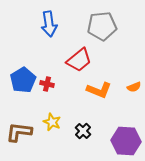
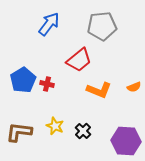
blue arrow: rotated 135 degrees counterclockwise
yellow star: moved 3 px right, 4 px down
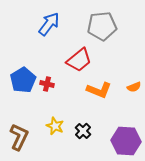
brown L-shape: moved 5 px down; rotated 108 degrees clockwise
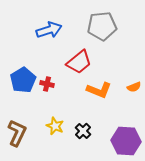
blue arrow: moved 6 px down; rotated 35 degrees clockwise
red trapezoid: moved 2 px down
brown L-shape: moved 2 px left, 4 px up
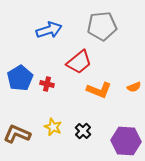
blue pentagon: moved 3 px left, 2 px up
yellow star: moved 2 px left, 1 px down
brown L-shape: moved 1 px down; rotated 92 degrees counterclockwise
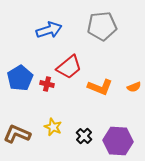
red trapezoid: moved 10 px left, 5 px down
orange L-shape: moved 1 px right, 3 px up
black cross: moved 1 px right, 5 px down
purple hexagon: moved 8 px left
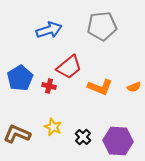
red cross: moved 2 px right, 2 px down
black cross: moved 1 px left, 1 px down
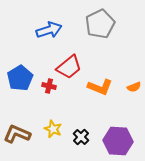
gray pentagon: moved 2 px left, 2 px up; rotated 20 degrees counterclockwise
yellow star: moved 2 px down
black cross: moved 2 px left
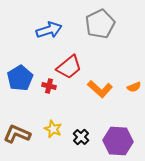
orange L-shape: moved 2 px down; rotated 20 degrees clockwise
